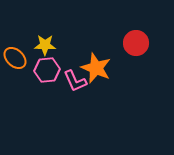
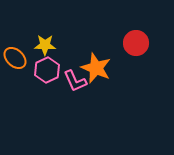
pink hexagon: rotated 20 degrees counterclockwise
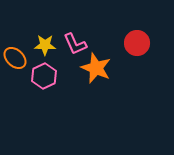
red circle: moved 1 px right
pink hexagon: moved 3 px left, 6 px down
pink L-shape: moved 37 px up
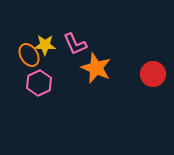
red circle: moved 16 px right, 31 px down
orange ellipse: moved 14 px right, 3 px up; rotated 15 degrees clockwise
pink hexagon: moved 5 px left, 7 px down
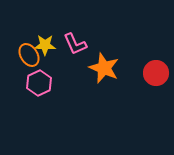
orange star: moved 8 px right
red circle: moved 3 px right, 1 px up
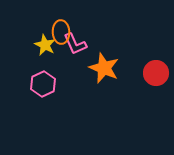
yellow star: rotated 25 degrees clockwise
orange ellipse: moved 32 px right, 23 px up; rotated 30 degrees clockwise
pink hexagon: moved 4 px right, 1 px down
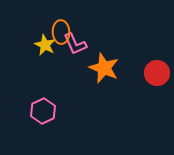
red circle: moved 1 px right
pink hexagon: moved 27 px down
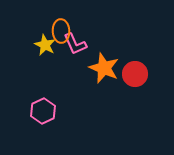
orange ellipse: moved 1 px up
red circle: moved 22 px left, 1 px down
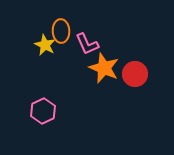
pink L-shape: moved 12 px right
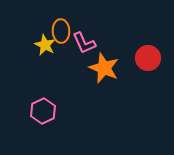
pink L-shape: moved 3 px left, 1 px up
red circle: moved 13 px right, 16 px up
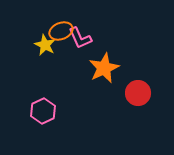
orange ellipse: rotated 70 degrees clockwise
pink L-shape: moved 4 px left, 5 px up
red circle: moved 10 px left, 35 px down
orange star: rotated 24 degrees clockwise
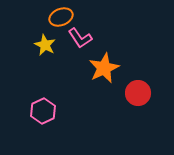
orange ellipse: moved 14 px up
pink L-shape: rotated 10 degrees counterclockwise
